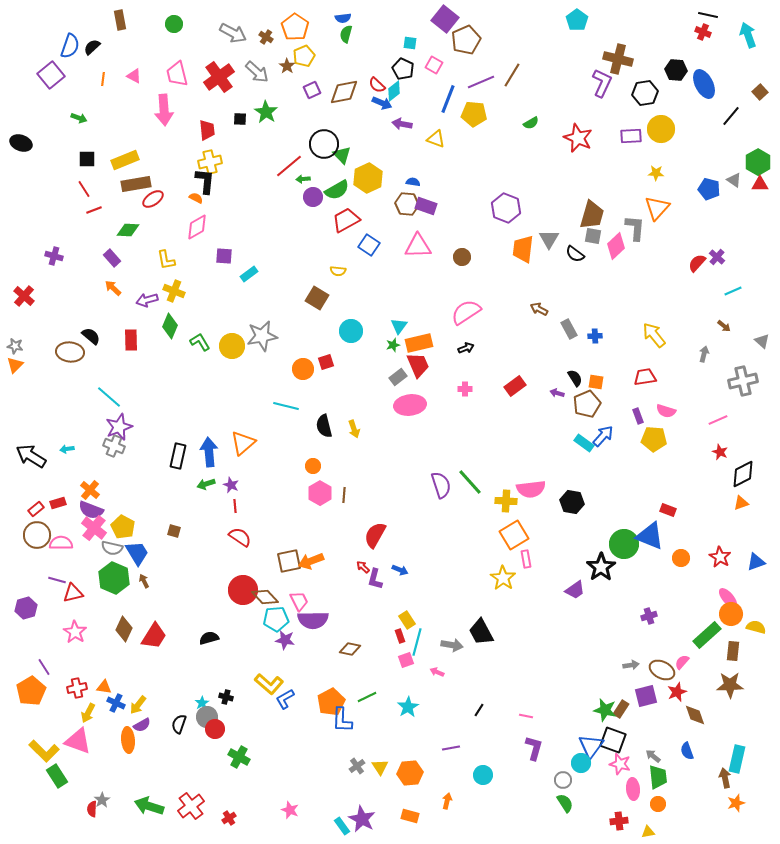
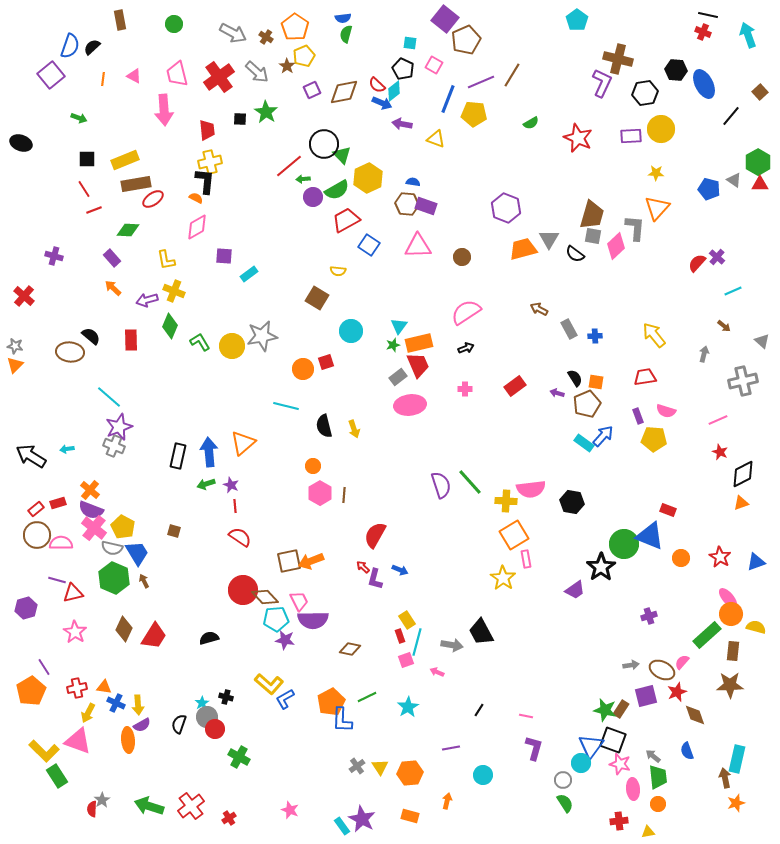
orange trapezoid at (523, 249): rotated 68 degrees clockwise
yellow arrow at (138, 705): rotated 42 degrees counterclockwise
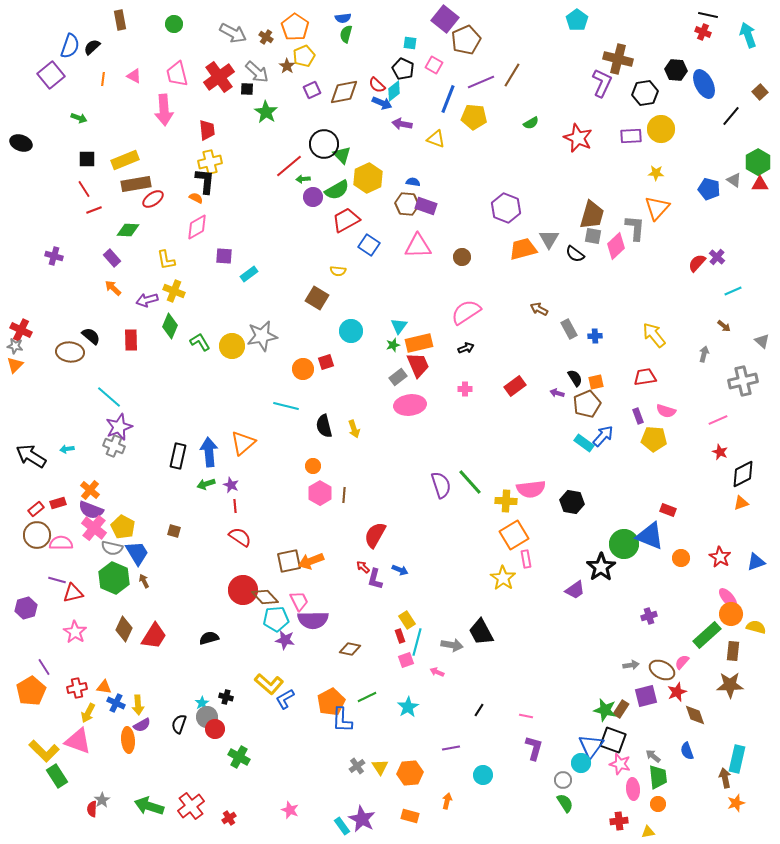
yellow pentagon at (474, 114): moved 3 px down
black square at (240, 119): moved 7 px right, 30 px up
red cross at (24, 296): moved 3 px left, 34 px down; rotated 15 degrees counterclockwise
orange square at (596, 382): rotated 21 degrees counterclockwise
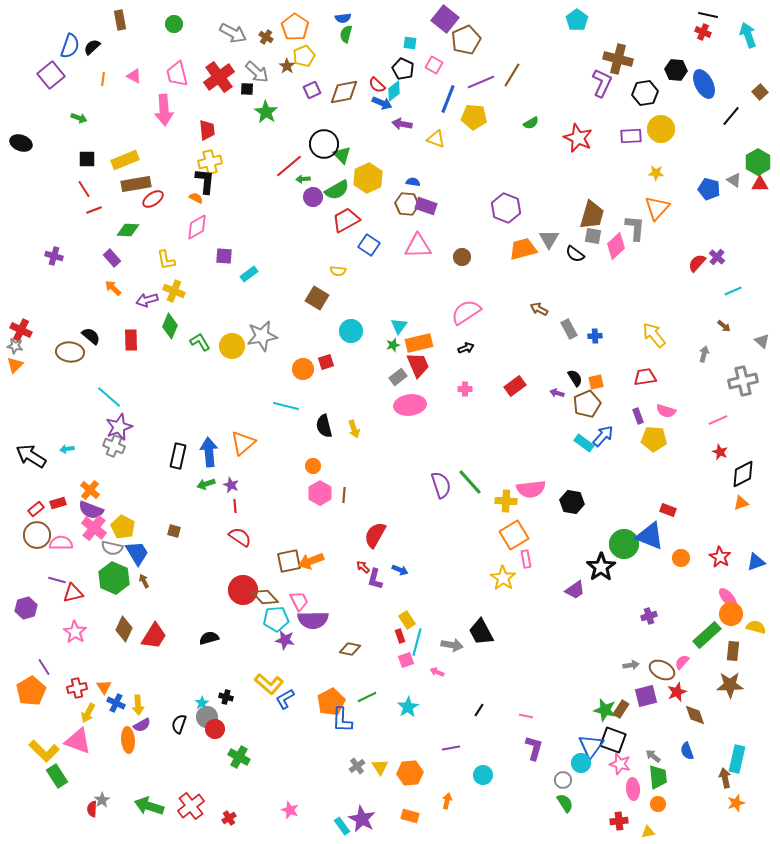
orange triangle at (104, 687): rotated 49 degrees clockwise
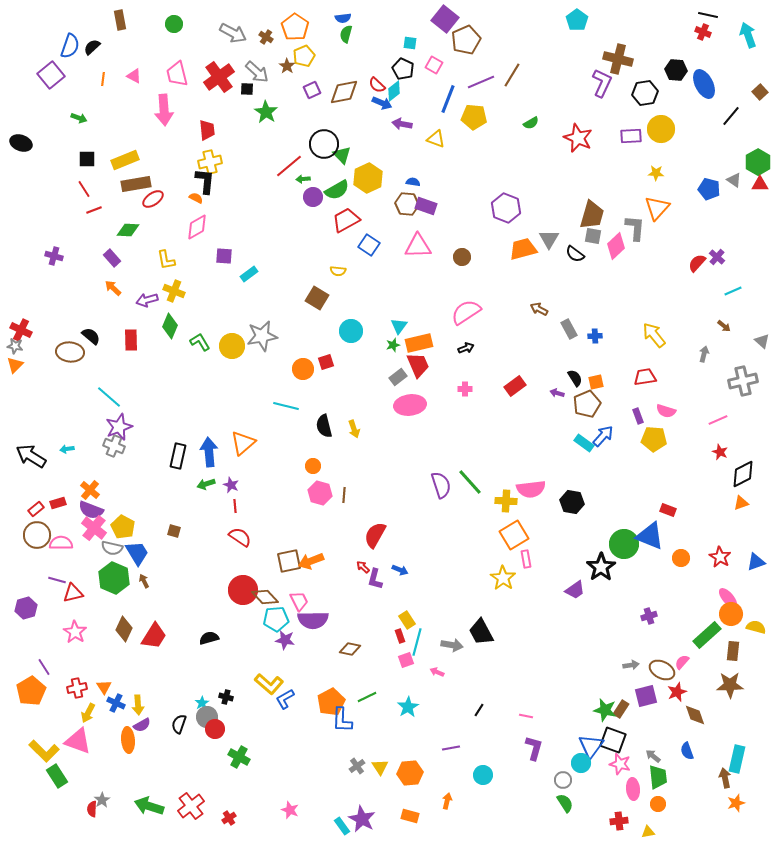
pink hexagon at (320, 493): rotated 15 degrees counterclockwise
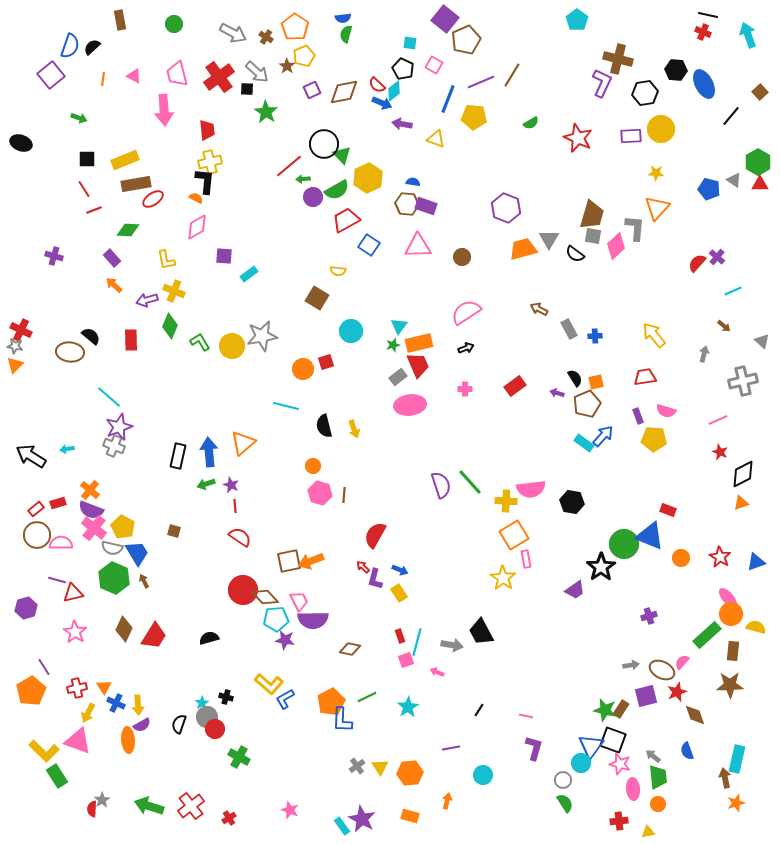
orange arrow at (113, 288): moved 1 px right, 3 px up
yellow rectangle at (407, 620): moved 8 px left, 27 px up
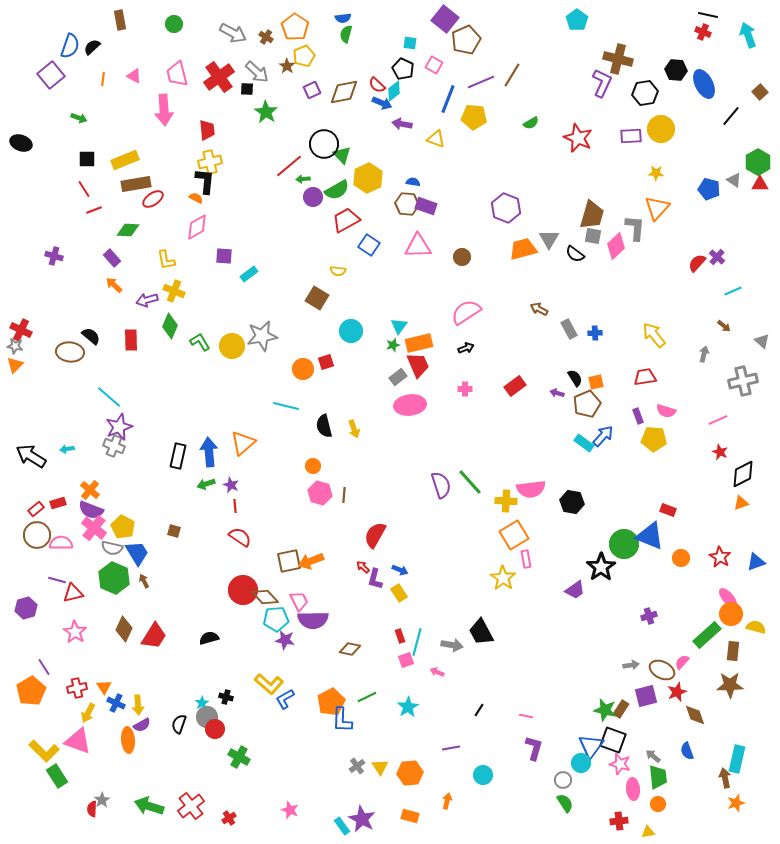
blue cross at (595, 336): moved 3 px up
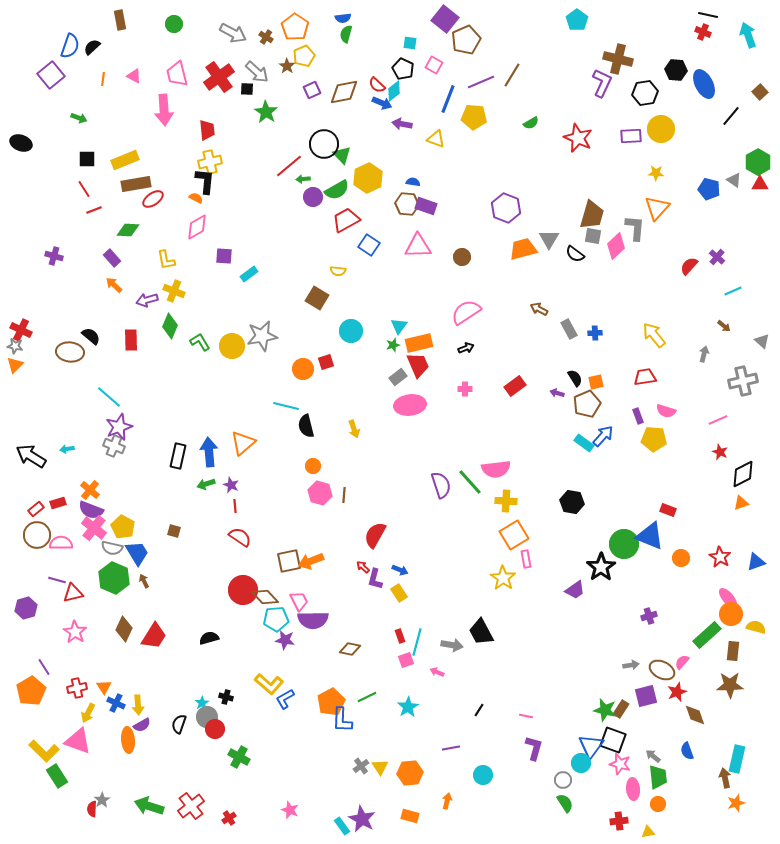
red semicircle at (697, 263): moved 8 px left, 3 px down
black semicircle at (324, 426): moved 18 px left
pink semicircle at (531, 489): moved 35 px left, 20 px up
gray cross at (357, 766): moved 4 px right
